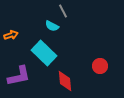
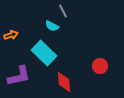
red diamond: moved 1 px left, 1 px down
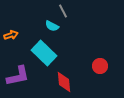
purple L-shape: moved 1 px left
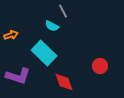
purple L-shape: rotated 30 degrees clockwise
red diamond: rotated 15 degrees counterclockwise
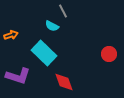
red circle: moved 9 px right, 12 px up
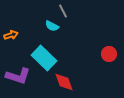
cyan rectangle: moved 5 px down
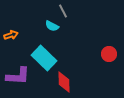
purple L-shape: rotated 15 degrees counterclockwise
red diamond: rotated 20 degrees clockwise
